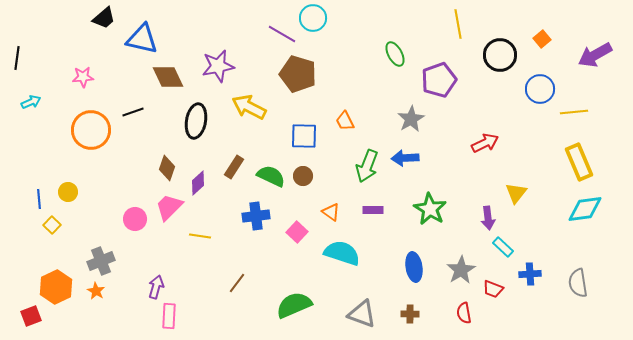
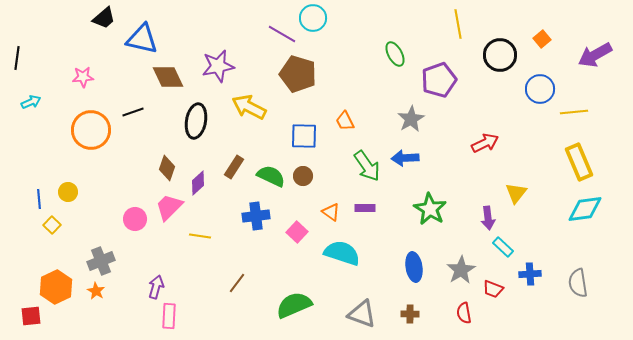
green arrow at (367, 166): rotated 56 degrees counterclockwise
purple rectangle at (373, 210): moved 8 px left, 2 px up
red square at (31, 316): rotated 15 degrees clockwise
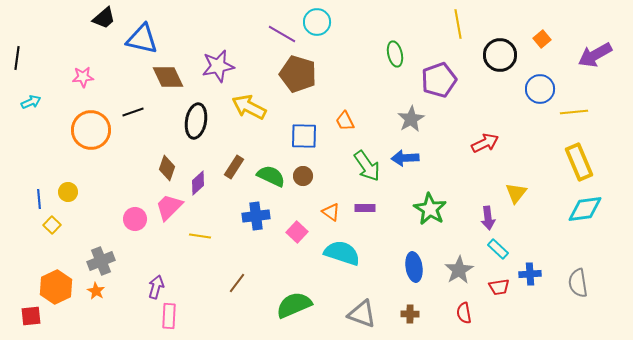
cyan circle at (313, 18): moved 4 px right, 4 px down
green ellipse at (395, 54): rotated 15 degrees clockwise
cyan rectangle at (503, 247): moved 5 px left, 2 px down
gray star at (461, 270): moved 2 px left
red trapezoid at (493, 289): moved 6 px right, 2 px up; rotated 30 degrees counterclockwise
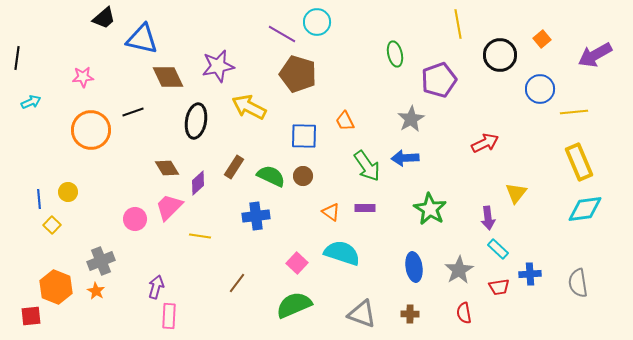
brown diamond at (167, 168): rotated 50 degrees counterclockwise
pink square at (297, 232): moved 31 px down
orange hexagon at (56, 287): rotated 12 degrees counterclockwise
